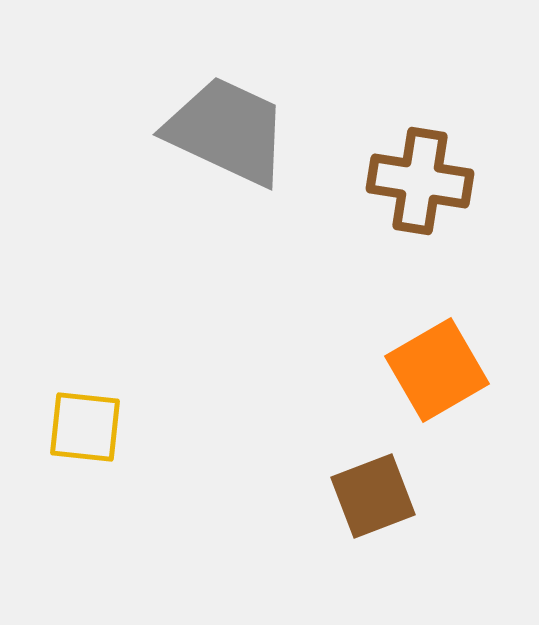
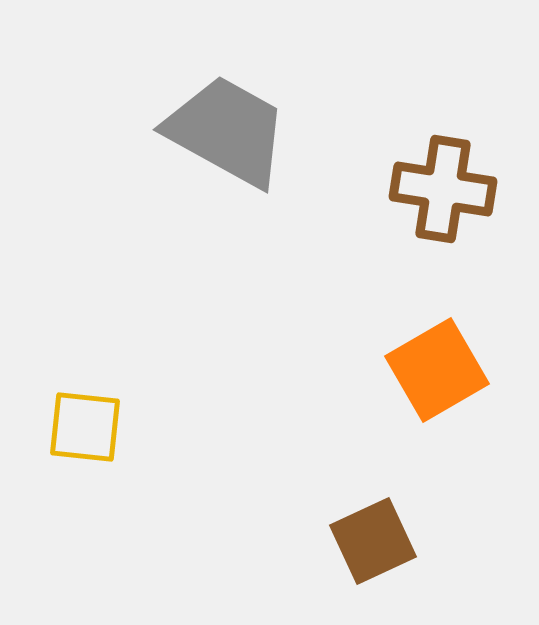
gray trapezoid: rotated 4 degrees clockwise
brown cross: moved 23 px right, 8 px down
brown square: moved 45 px down; rotated 4 degrees counterclockwise
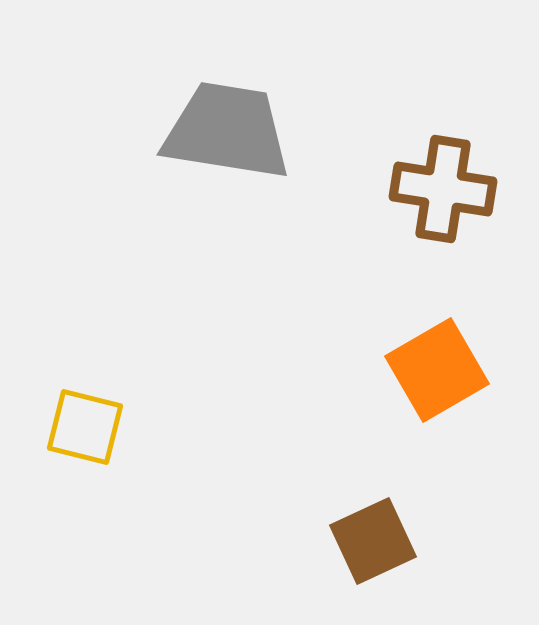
gray trapezoid: rotated 20 degrees counterclockwise
yellow square: rotated 8 degrees clockwise
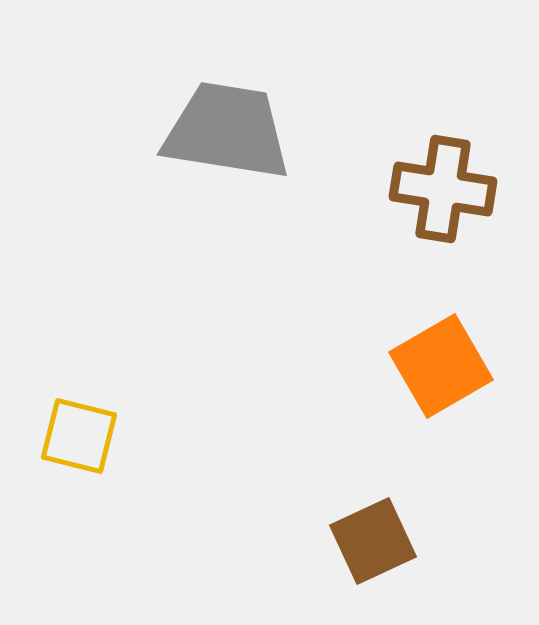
orange square: moved 4 px right, 4 px up
yellow square: moved 6 px left, 9 px down
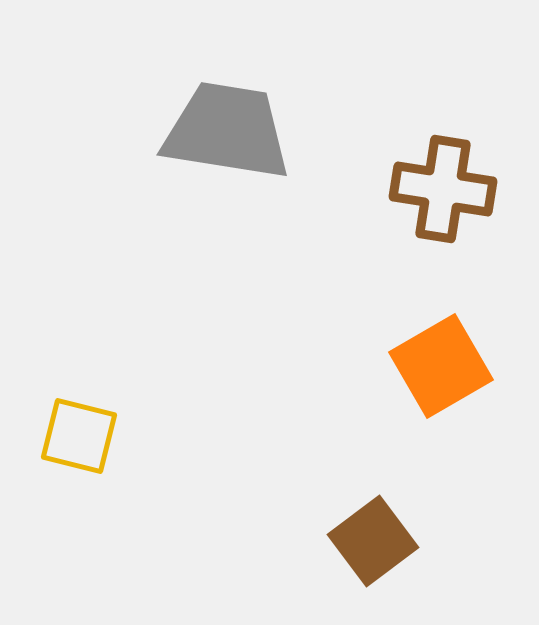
brown square: rotated 12 degrees counterclockwise
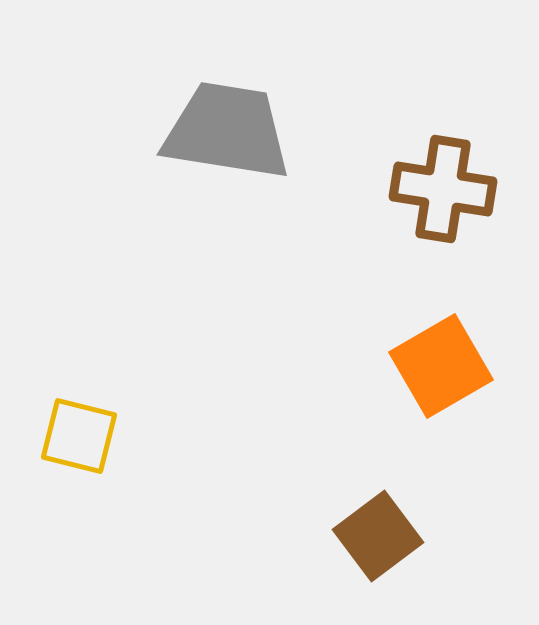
brown square: moved 5 px right, 5 px up
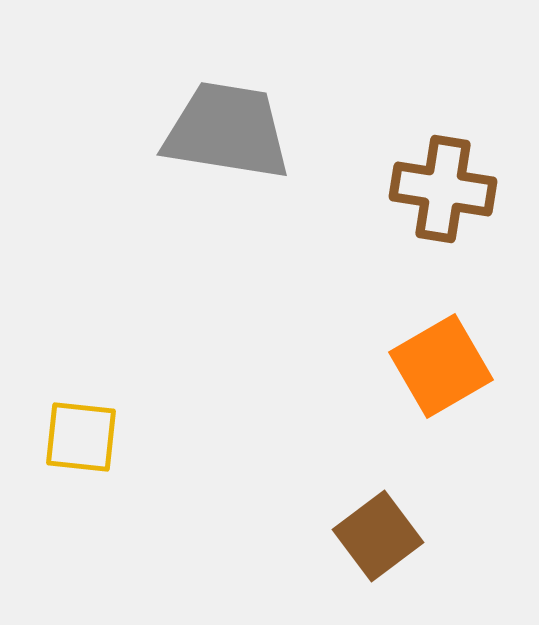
yellow square: moved 2 px right, 1 px down; rotated 8 degrees counterclockwise
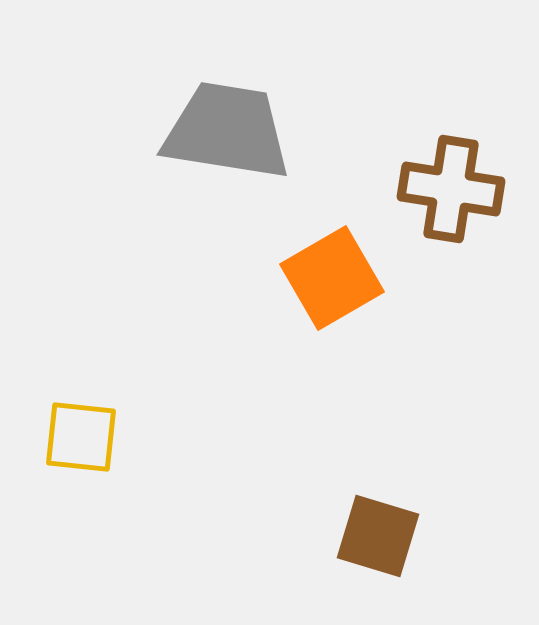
brown cross: moved 8 px right
orange square: moved 109 px left, 88 px up
brown square: rotated 36 degrees counterclockwise
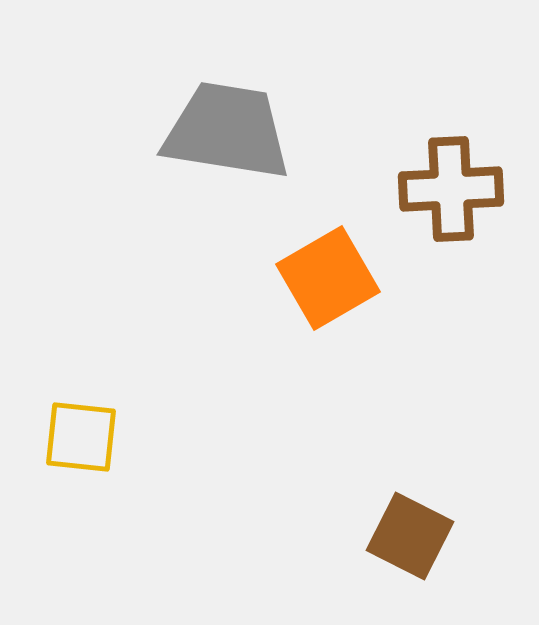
brown cross: rotated 12 degrees counterclockwise
orange square: moved 4 px left
brown square: moved 32 px right; rotated 10 degrees clockwise
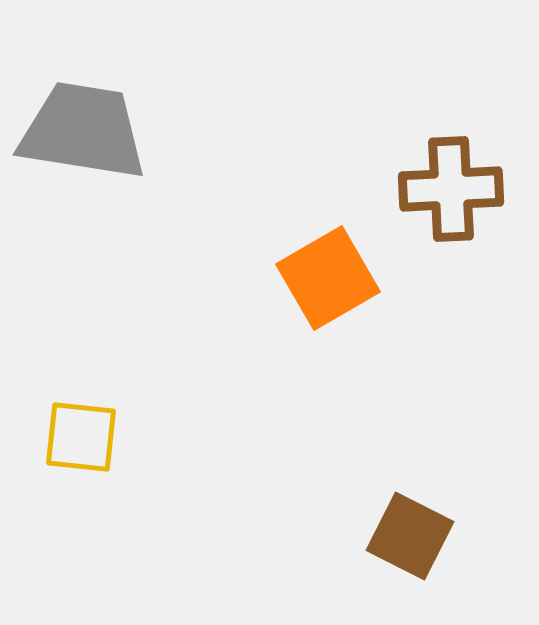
gray trapezoid: moved 144 px left
